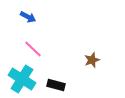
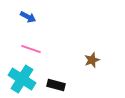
pink line: moved 2 px left; rotated 24 degrees counterclockwise
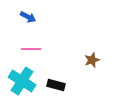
pink line: rotated 18 degrees counterclockwise
cyan cross: moved 2 px down
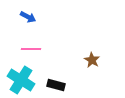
brown star: rotated 21 degrees counterclockwise
cyan cross: moved 1 px left, 1 px up
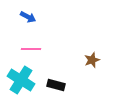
brown star: rotated 21 degrees clockwise
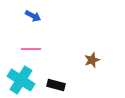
blue arrow: moved 5 px right, 1 px up
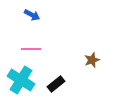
blue arrow: moved 1 px left, 1 px up
black rectangle: moved 1 px up; rotated 54 degrees counterclockwise
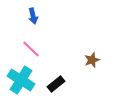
blue arrow: moved 1 px right, 1 px down; rotated 49 degrees clockwise
pink line: rotated 42 degrees clockwise
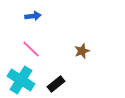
blue arrow: rotated 84 degrees counterclockwise
brown star: moved 10 px left, 9 px up
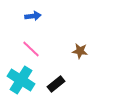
brown star: moved 2 px left; rotated 28 degrees clockwise
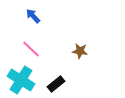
blue arrow: rotated 126 degrees counterclockwise
